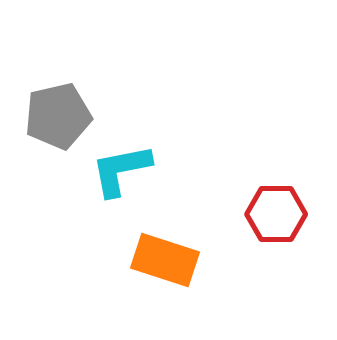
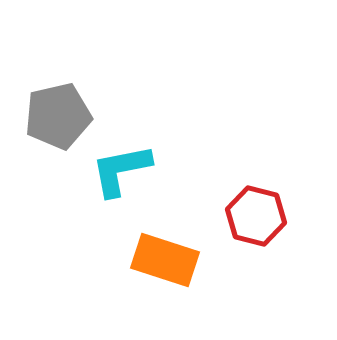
red hexagon: moved 20 px left, 2 px down; rotated 14 degrees clockwise
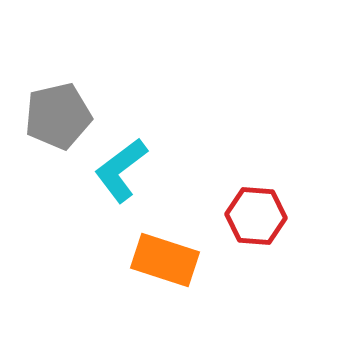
cyan L-shape: rotated 26 degrees counterclockwise
red hexagon: rotated 10 degrees counterclockwise
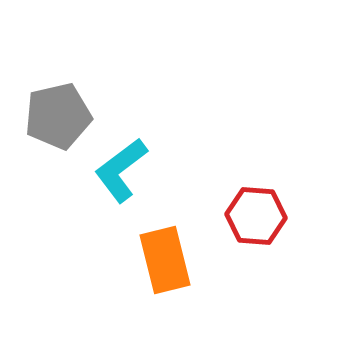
orange rectangle: rotated 58 degrees clockwise
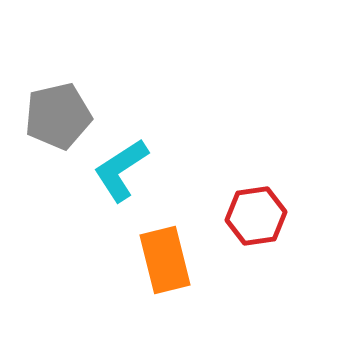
cyan L-shape: rotated 4 degrees clockwise
red hexagon: rotated 12 degrees counterclockwise
